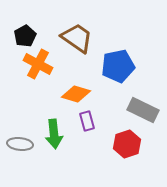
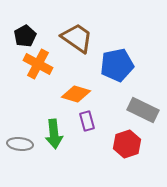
blue pentagon: moved 1 px left, 1 px up
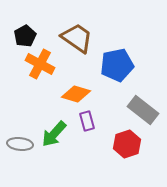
orange cross: moved 2 px right
gray rectangle: rotated 12 degrees clockwise
green arrow: rotated 48 degrees clockwise
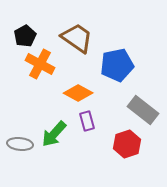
orange diamond: moved 2 px right, 1 px up; rotated 12 degrees clockwise
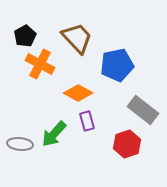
brown trapezoid: rotated 12 degrees clockwise
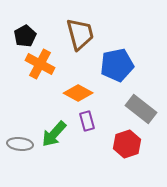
brown trapezoid: moved 3 px right, 4 px up; rotated 28 degrees clockwise
gray rectangle: moved 2 px left, 1 px up
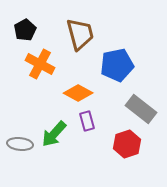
black pentagon: moved 6 px up
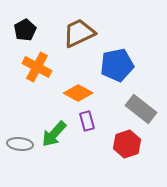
brown trapezoid: moved 1 px left, 1 px up; rotated 100 degrees counterclockwise
orange cross: moved 3 px left, 3 px down
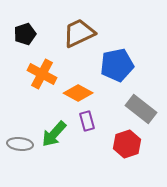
black pentagon: moved 4 px down; rotated 10 degrees clockwise
orange cross: moved 5 px right, 7 px down
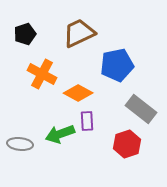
purple rectangle: rotated 12 degrees clockwise
green arrow: moved 6 px right; rotated 28 degrees clockwise
